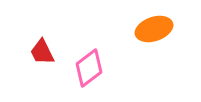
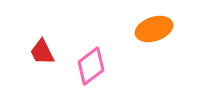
pink diamond: moved 2 px right, 2 px up
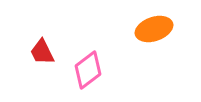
pink diamond: moved 3 px left, 4 px down
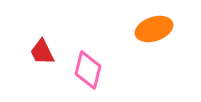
pink diamond: rotated 39 degrees counterclockwise
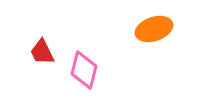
pink diamond: moved 4 px left
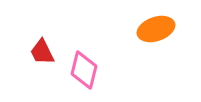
orange ellipse: moved 2 px right
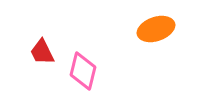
pink diamond: moved 1 px left, 1 px down
